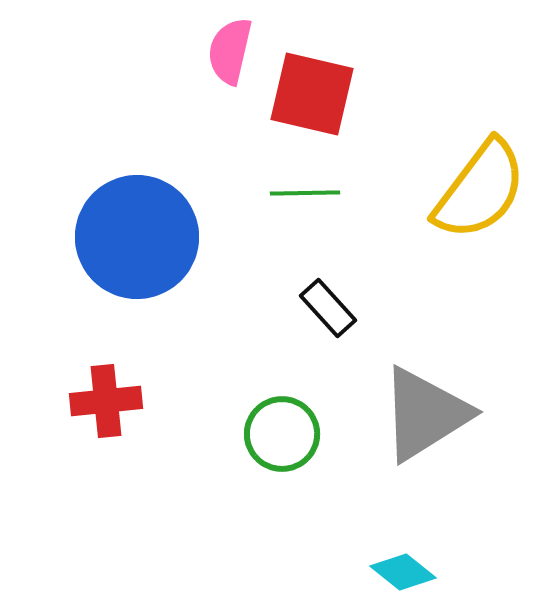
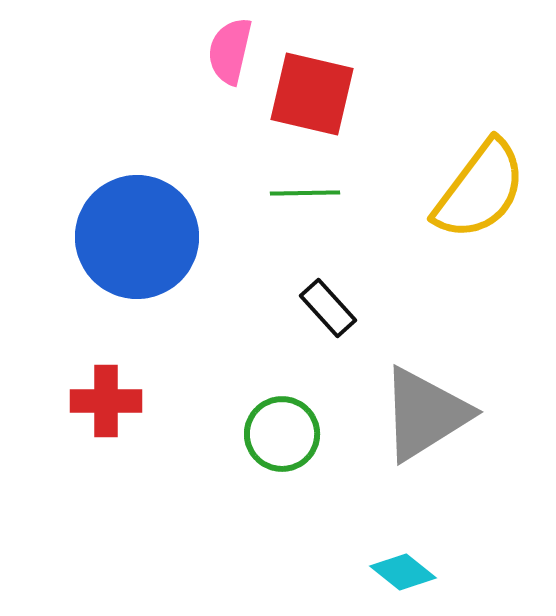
red cross: rotated 6 degrees clockwise
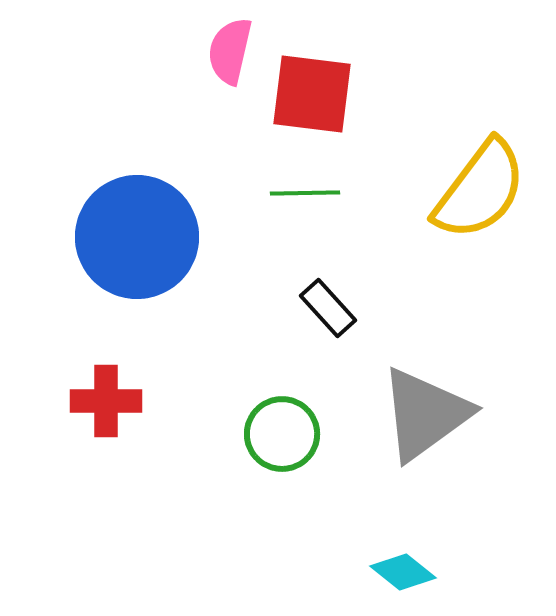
red square: rotated 6 degrees counterclockwise
gray triangle: rotated 4 degrees counterclockwise
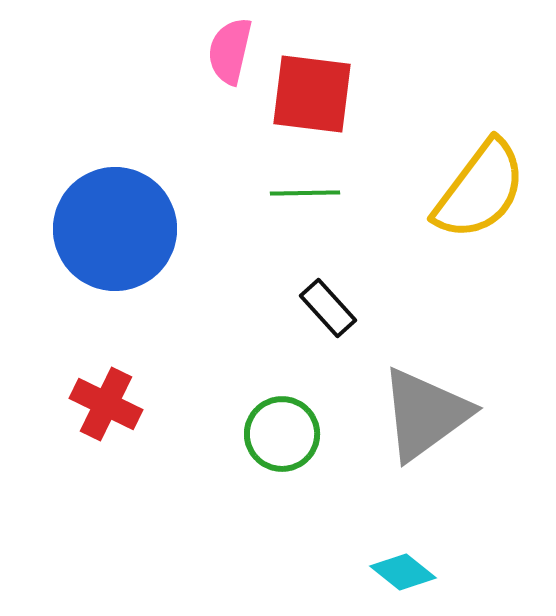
blue circle: moved 22 px left, 8 px up
red cross: moved 3 px down; rotated 26 degrees clockwise
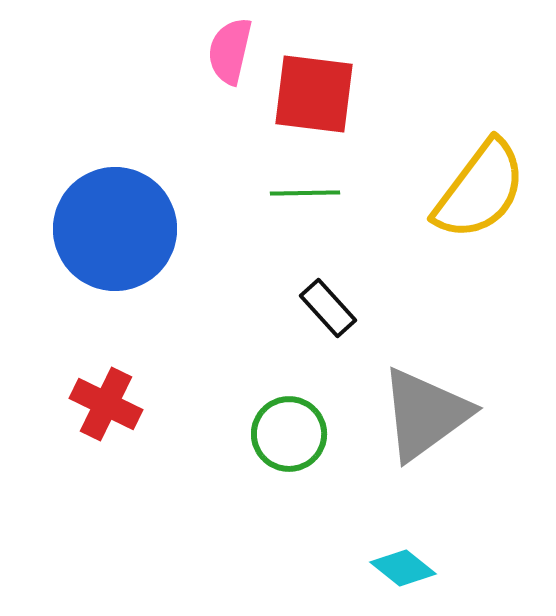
red square: moved 2 px right
green circle: moved 7 px right
cyan diamond: moved 4 px up
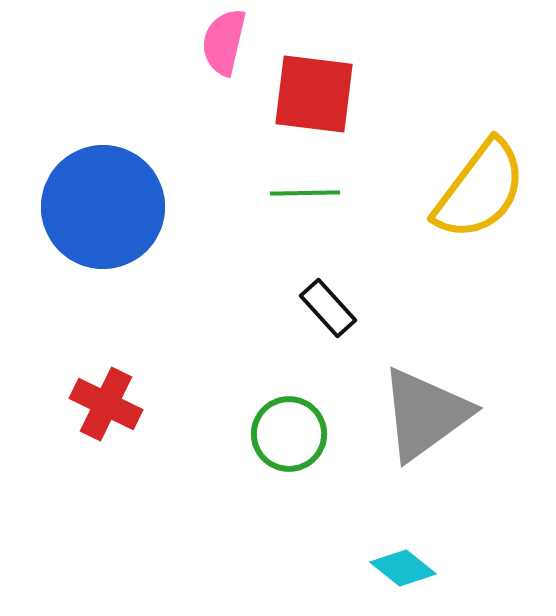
pink semicircle: moved 6 px left, 9 px up
blue circle: moved 12 px left, 22 px up
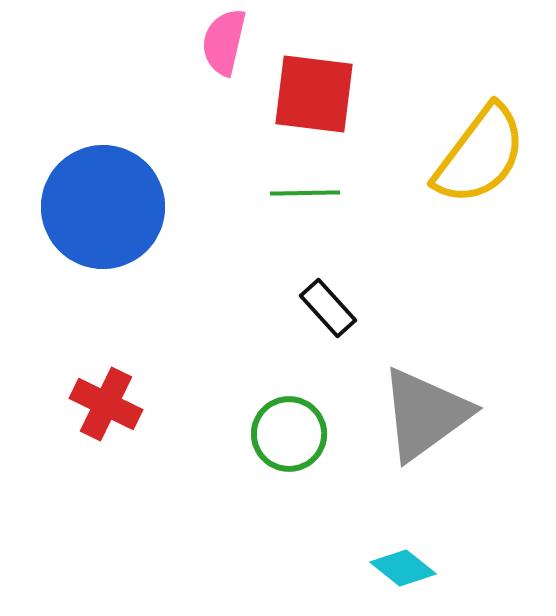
yellow semicircle: moved 35 px up
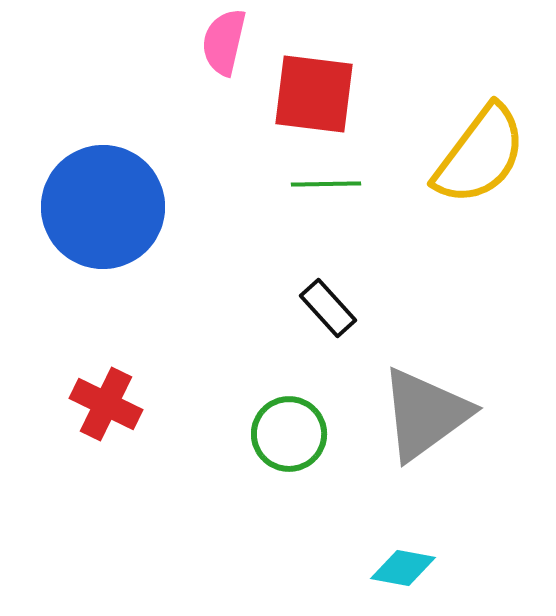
green line: moved 21 px right, 9 px up
cyan diamond: rotated 28 degrees counterclockwise
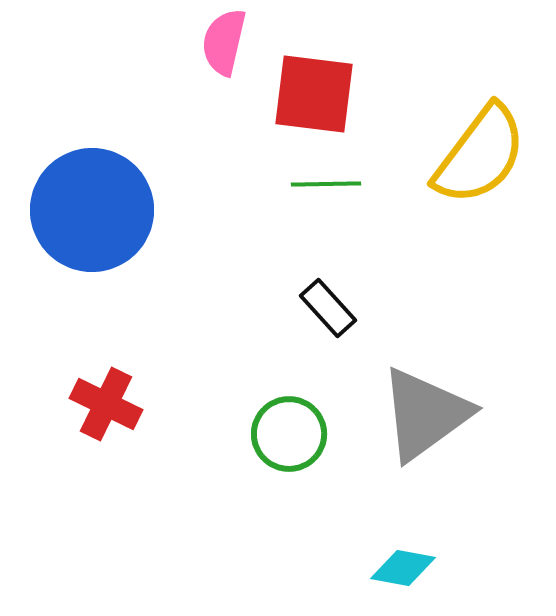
blue circle: moved 11 px left, 3 px down
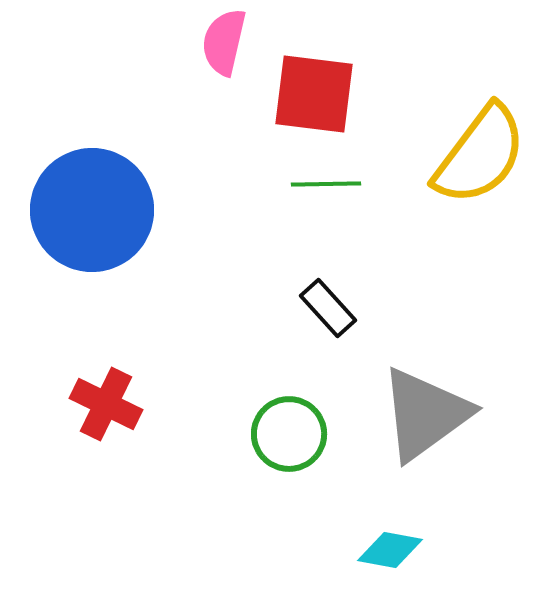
cyan diamond: moved 13 px left, 18 px up
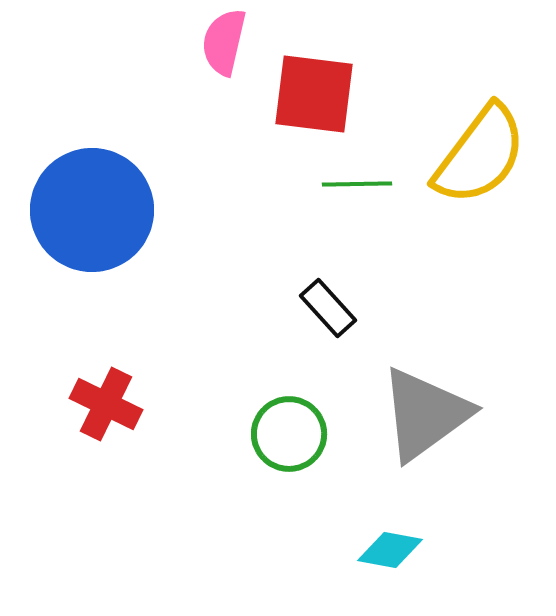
green line: moved 31 px right
